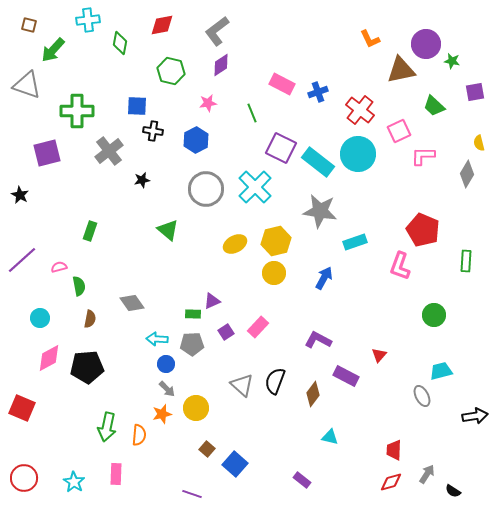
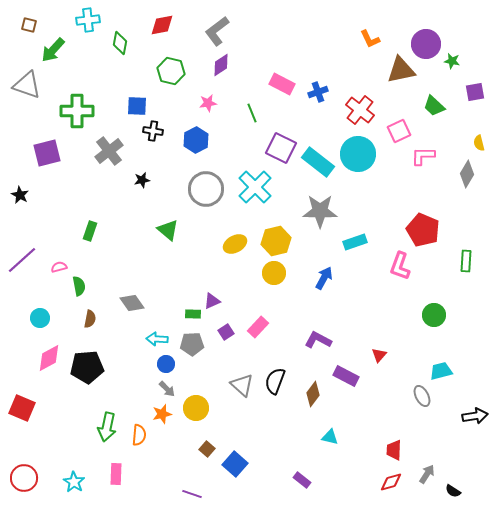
gray star at (320, 211): rotated 8 degrees counterclockwise
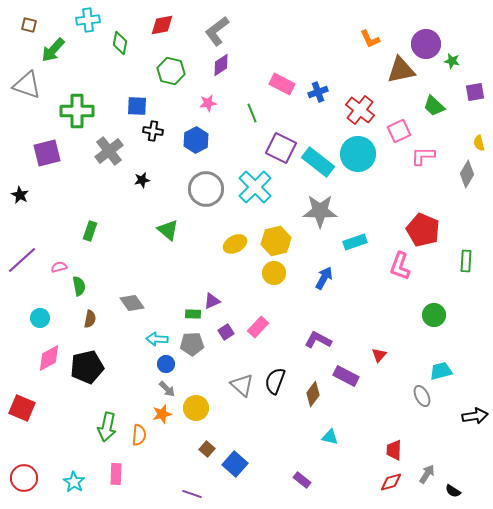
black pentagon at (87, 367): rotated 8 degrees counterclockwise
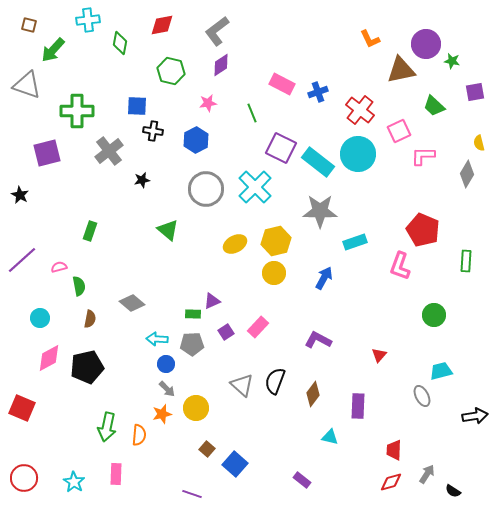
gray diamond at (132, 303): rotated 15 degrees counterclockwise
purple rectangle at (346, 376): moved 12 px right, 30 px down; rotated 65 degrees clockwise
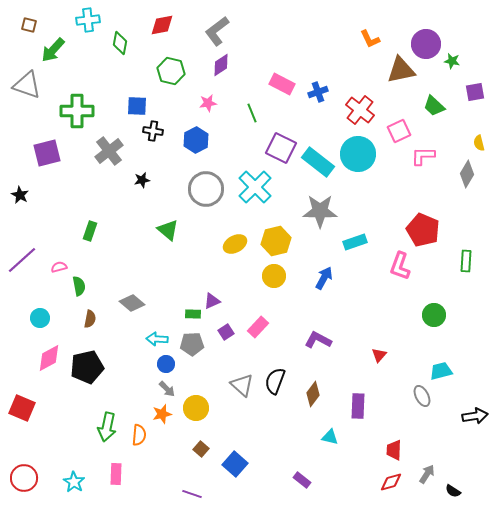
yellow circle at (274, 273): moved 3 px down
brown square at (207, 449): moved 6 px left
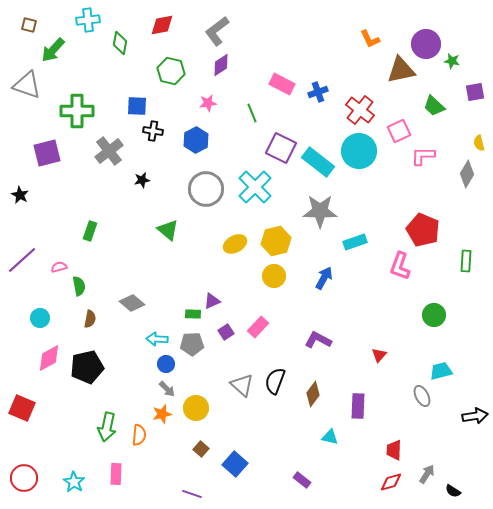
cyan circle at (358, 154): moved 1 px right, 3 px up
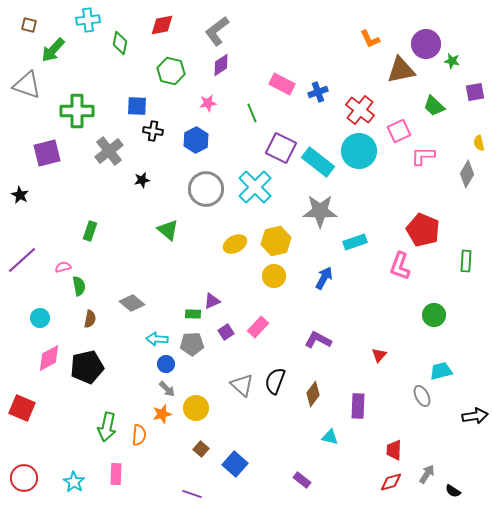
pink semicircle at (59, 267): moved 4 px right
